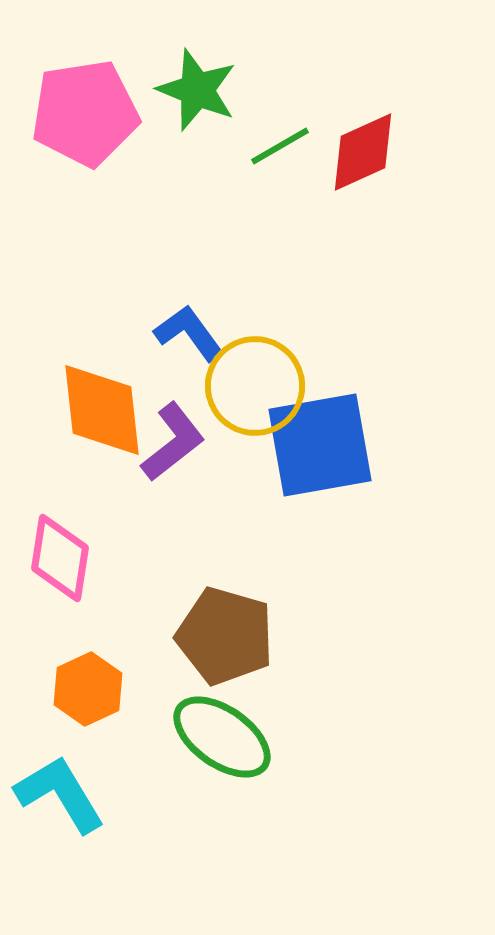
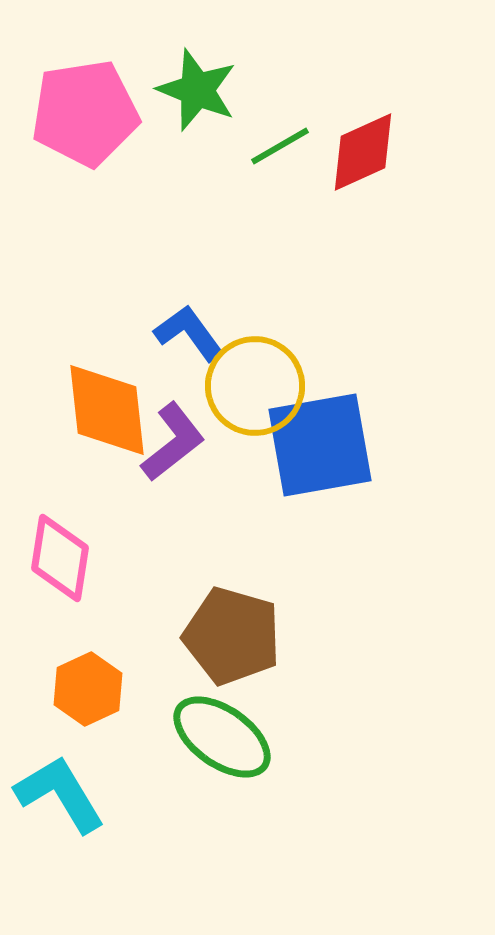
orange diamond: moved 5 px right
brown pentagon: moved 7 px right
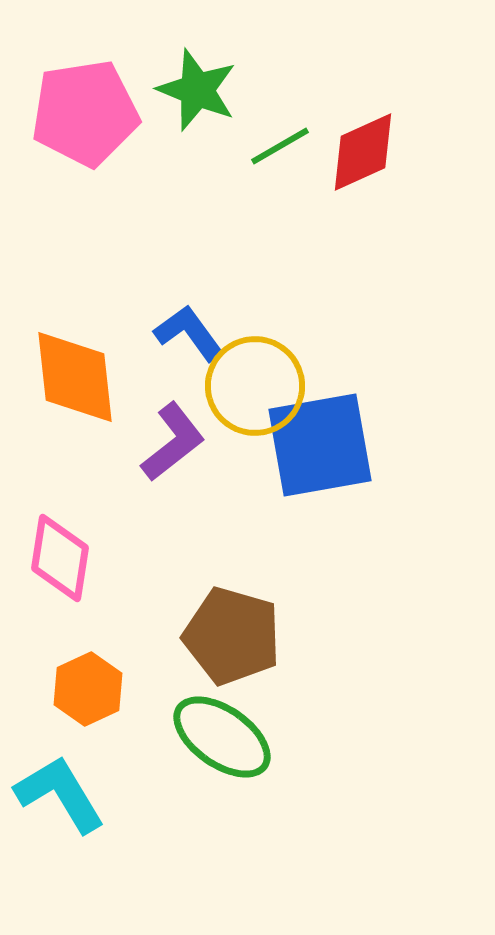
orange diamond: moved 32 px left, 33 px up
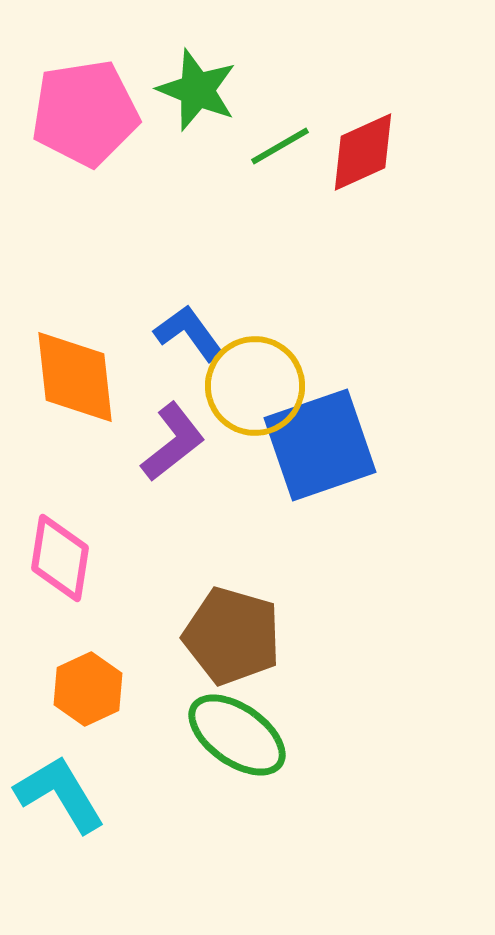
blue square: rotated 9 degrees counterclockwise
green ellipse: moved 15 px right, 2 px up
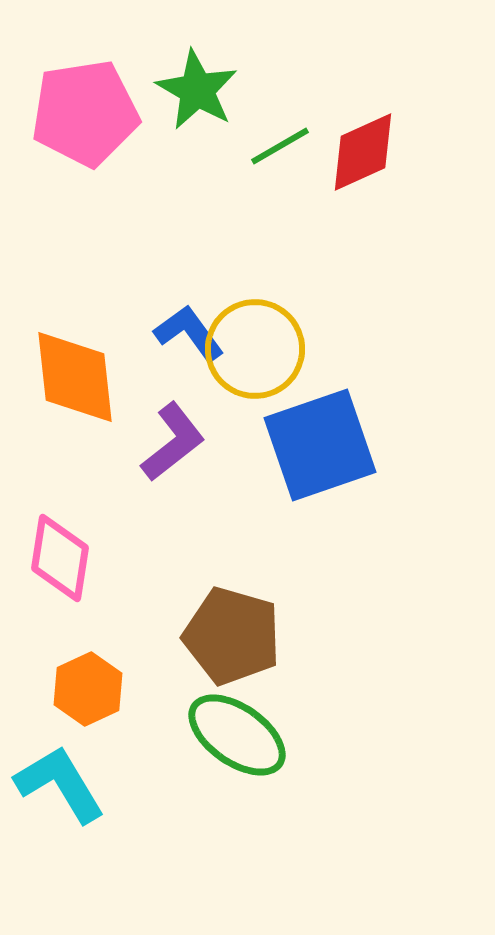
green star: rotated 8 degrees clockwise
yellow circle: moved 37 px up
cyan L-shape: moved 10 px up
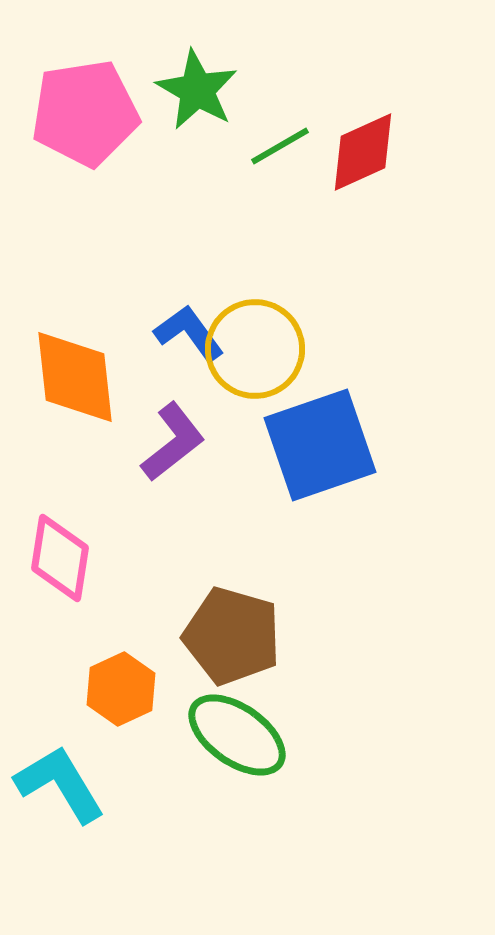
orange hexagon: moved 33 px right
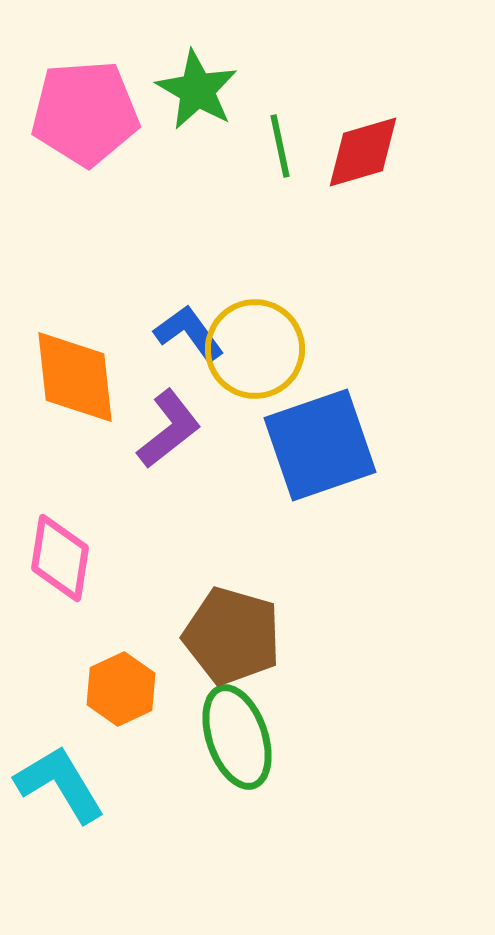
pink pentagon: rotated 5 degrees clockwise
green line: rotated 72 degrees counterclockwise
red diamond: rotated 8 degrees clockwise
purple L-shape: moved 4 px left, 13 px up
green ellipse: moved 2 px down; rotated 36 degrees clockwise
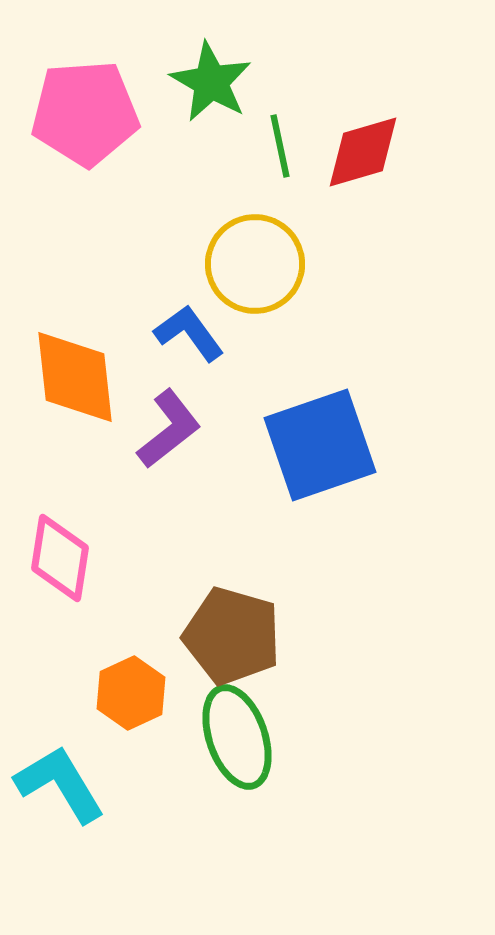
green star: moved 14 px right, 8 px up
yellow circle: moved 85 px up
orange hexagon: moved 10 px right, 4 px down
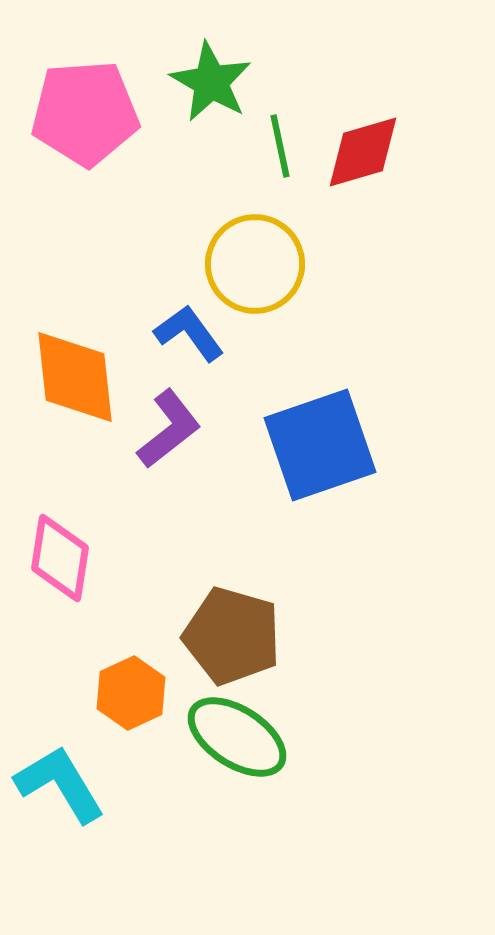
green ellipse: rotated 38 degrees counterclockwise
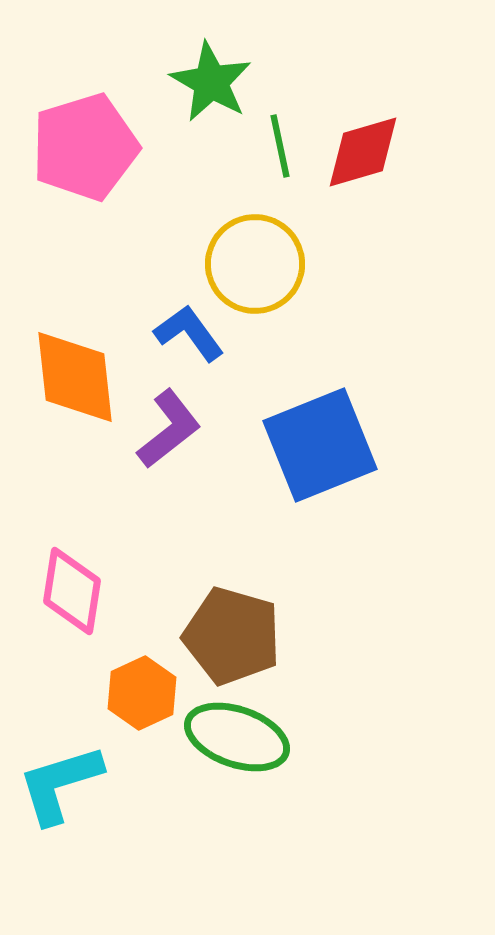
pink pentagon: moved 34 px down; rotated 13 degrees counterclockwise
blue square: rotated 3 degrees counterclockwise
pink diamond: moved 12 px right, 33 px down
orange hexagon: moved 11 px right
green ellipse: rotated 14 degrees counterclockwise
cyan L-shape: rotated 76 degrees counterclockwise
